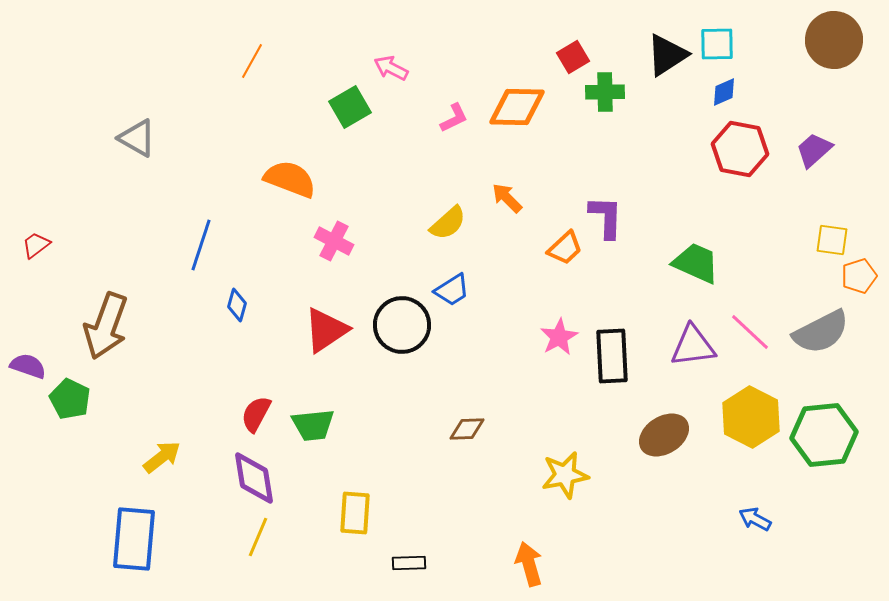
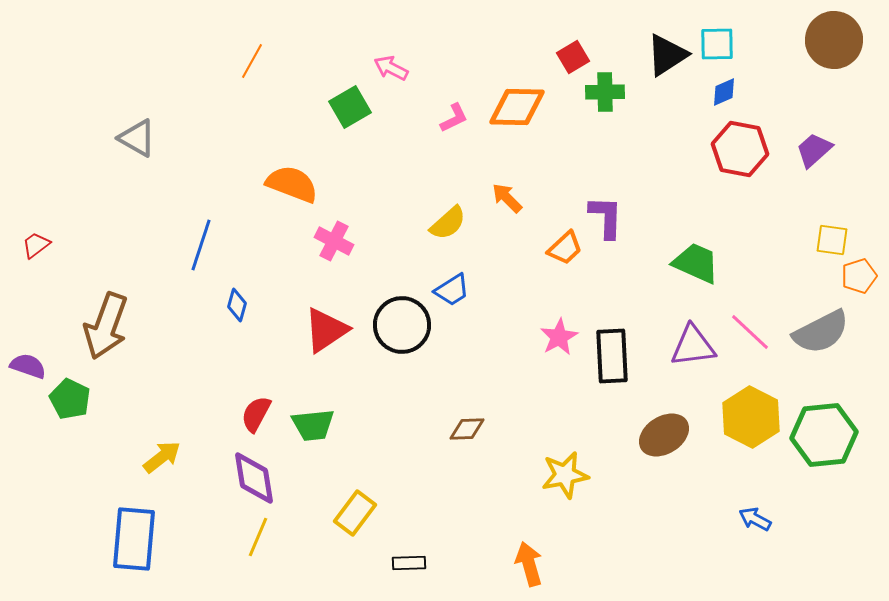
orange semicircle at (290, 179): moved 2 px right, 5 px down
yellow rectangle at (355, 513): rotated 33 degrees clockwise
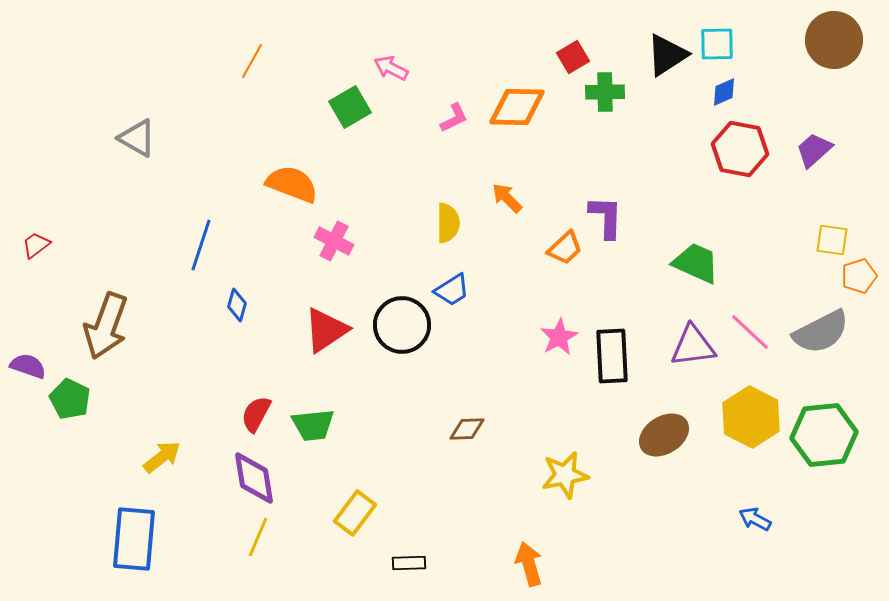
yellow semicircle at (448, 223): rotated 48 degrees counterclockwise
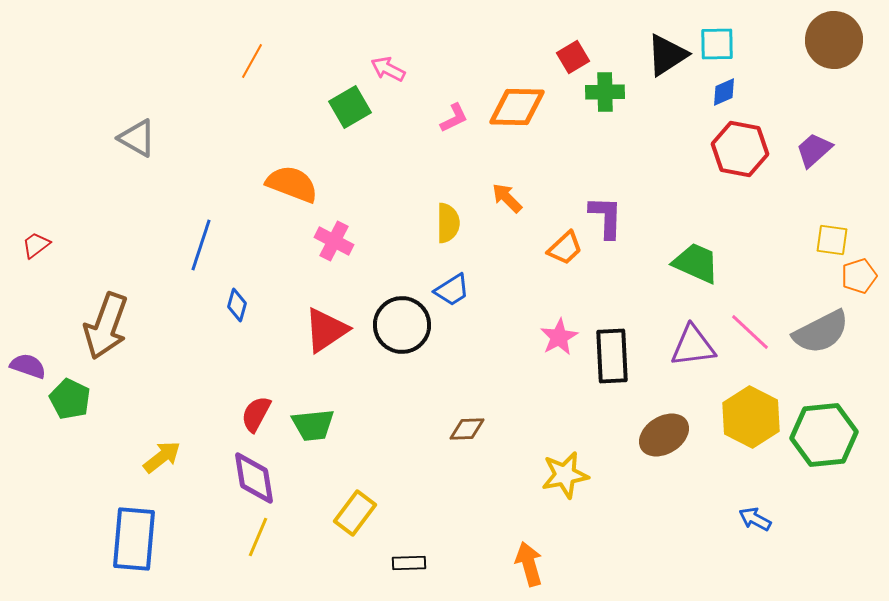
pink arrow at (391, 68): moved 3 px left, 1 px down
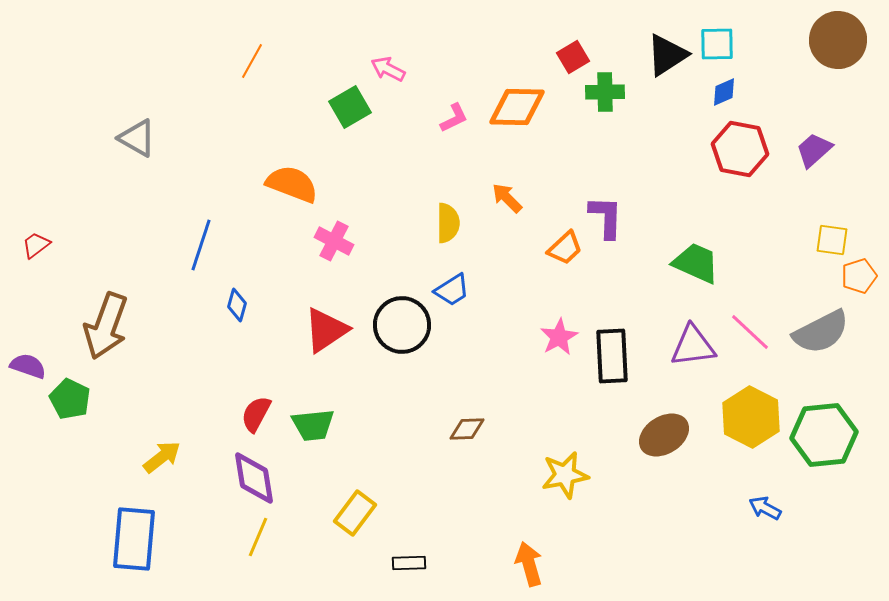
brown circle at (834, 40): moved 4 px right
blue arrow at (755, 519): moved 10 px right, 11 px up
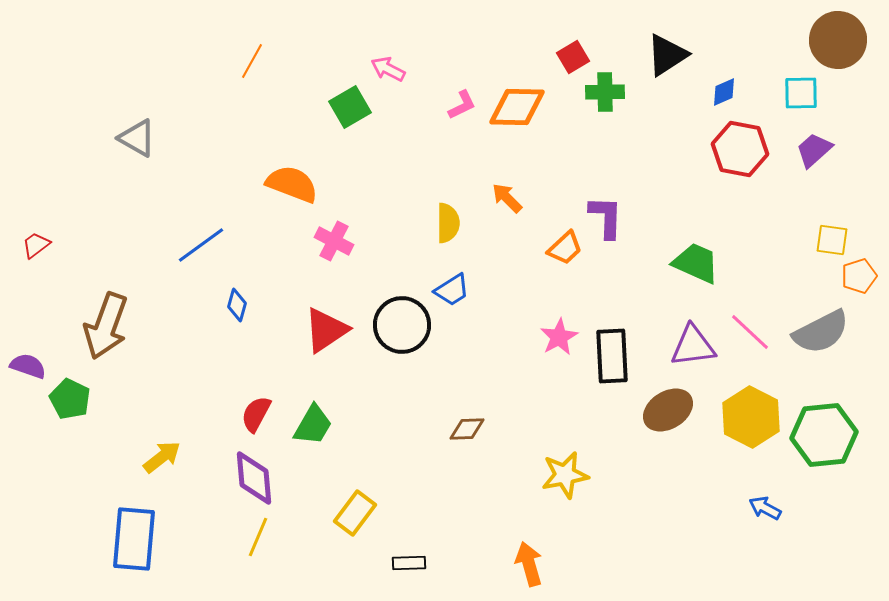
cyan square at (717, 44): moved 84 px right, 49 px down
pink L-shape at (454, 118): moved 8 px right, 13 px up
blue line at (201, 245): rotated 36 degrees clockwise
green trapezoid at (313, 425): rotated 54 degrees counterclockwise
brown ellipse at (664, 435): moved 4 px right, 25 px up
purple diamond at (254, 478): rotated 4 degrees clockwise
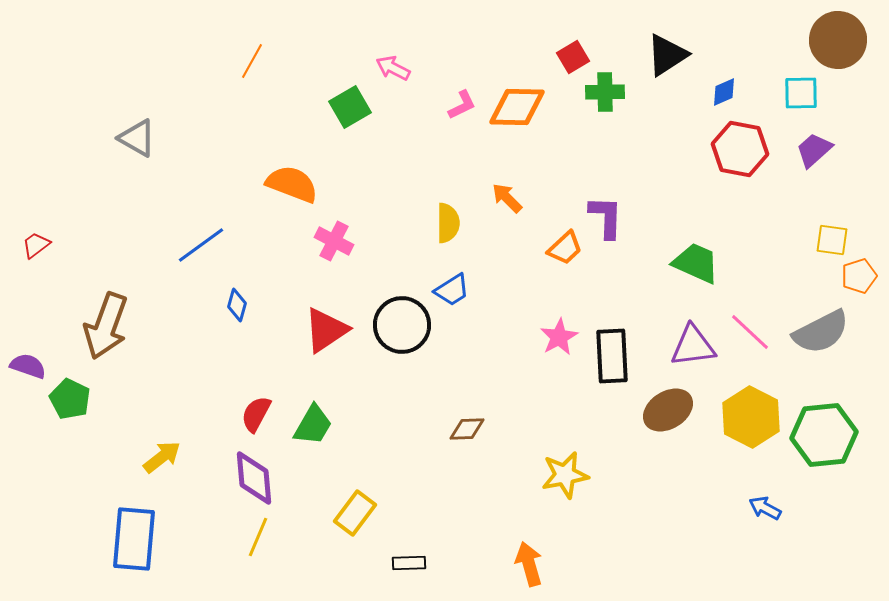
pink arrow at (388, 69): moved 5 px right, 1 px up
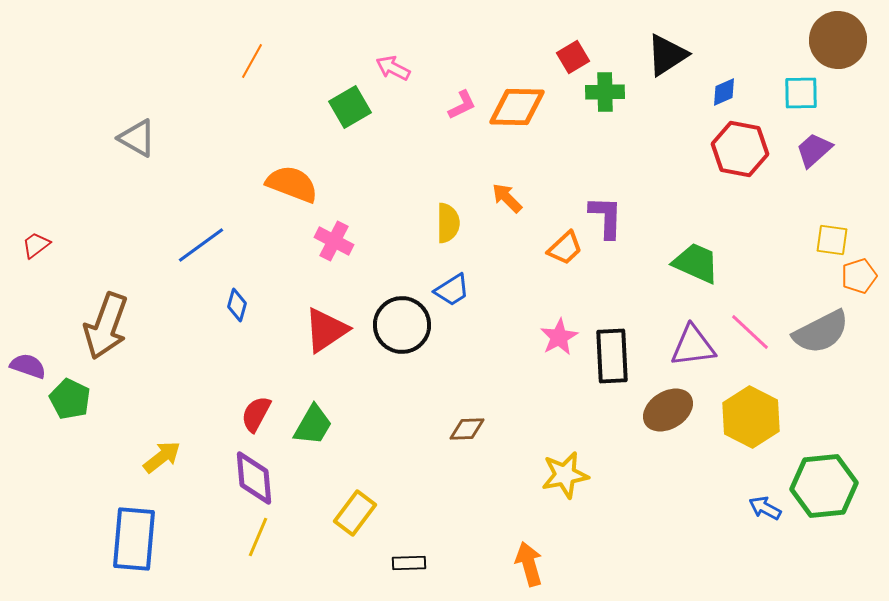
green hexagon at (824, 435): moved 51 px down
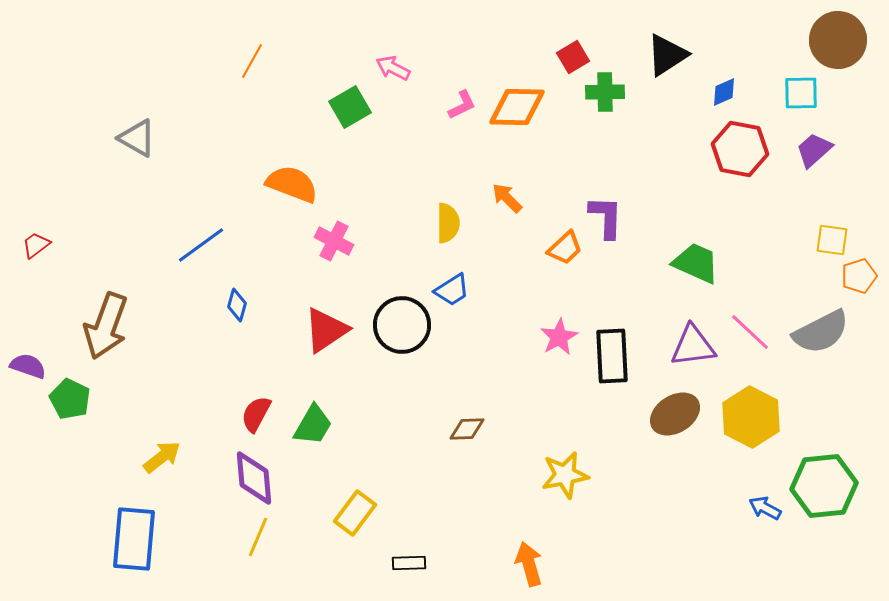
brown ellipse at (668, 410): moved 7 px right, 4 px down
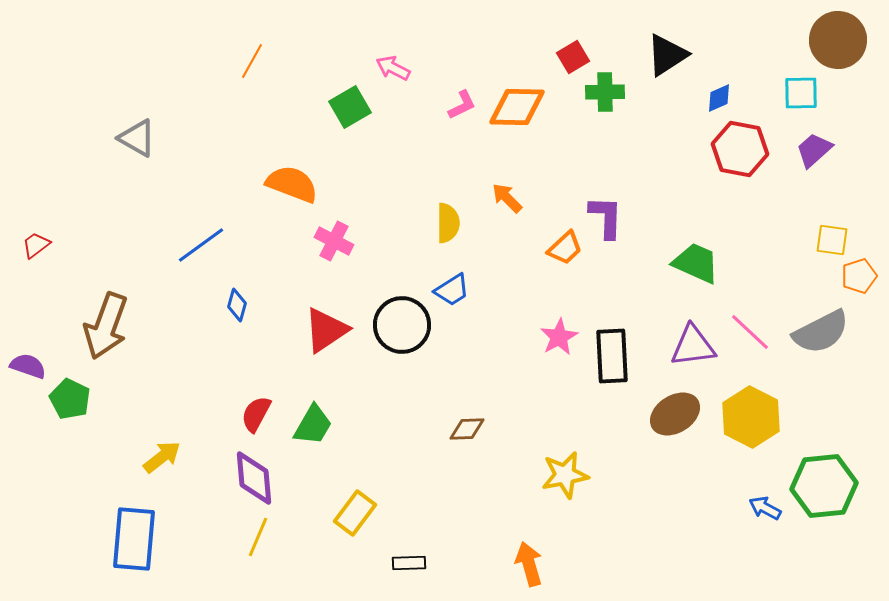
blue diamond at (724, 92): moved 5 px left, 6 px down
